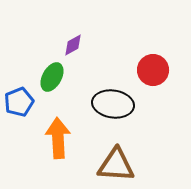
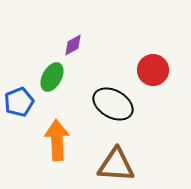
black ellipse: rotated 21 degrees clockwise
orange arrow: moved 1 px left, 2 px down
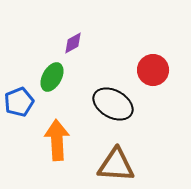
purple diamond: moved 2 px up
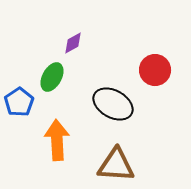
red circle: moved 2 px right
blue pentagon: rotated 12 degrees counterclockwise
